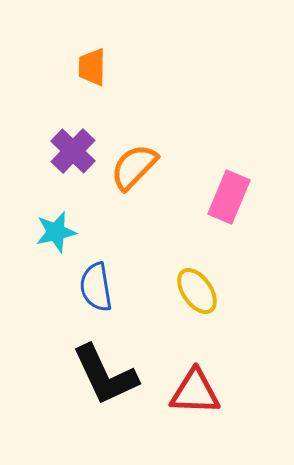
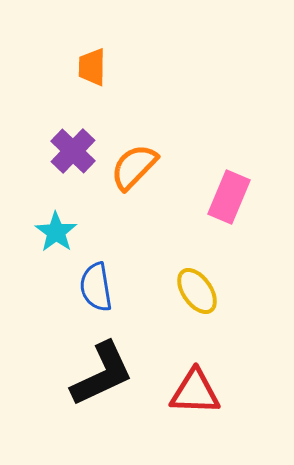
cyan star: rotated 24 degrees counterclockwise
black L-shape: moved 3 px left, 1 px up; rotated 90 degrees counterclockwise
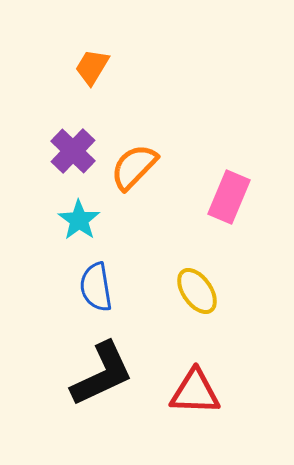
orange trapezoid: rotated 30 degrees clockwise
cyan star: moved 23 px right, 12 px up
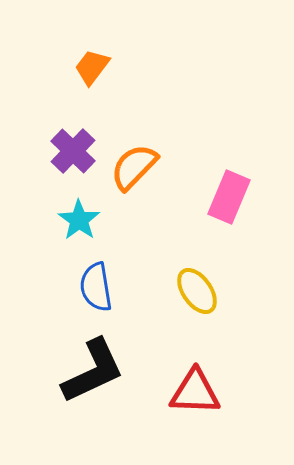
orange trapezoid: rotated 6 degrees clockwise
black L-shape: moved 9 px left, 3 px up
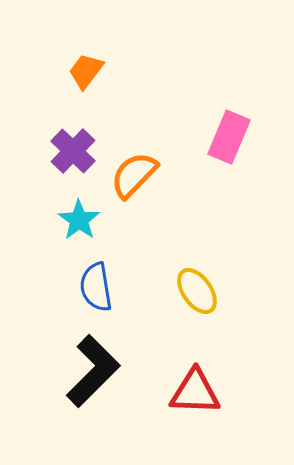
orange trapezoid: moved 6 px left, 4 px down
orange semicircle: moved 8 px down
pink rectangle: moved 60 px up
black L-shape: rotated 20 degrees counterclockwise
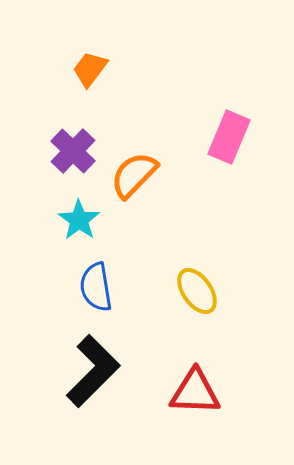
orange trapezoid: moved 4 px right, 2 px up
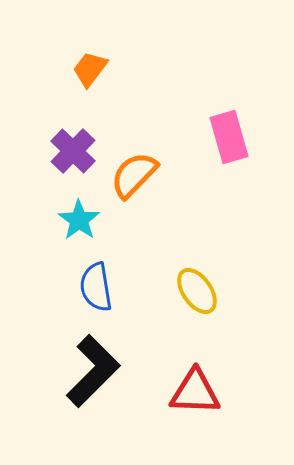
pink rectangle: rotated 39 degrees counterclockwise
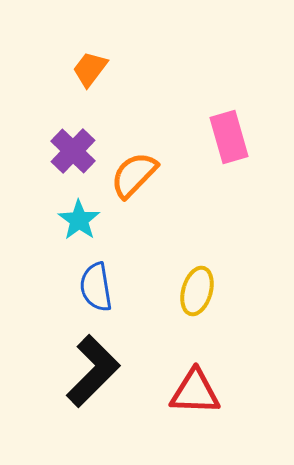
yellow ellipse: rotated 51 degrees clockwise
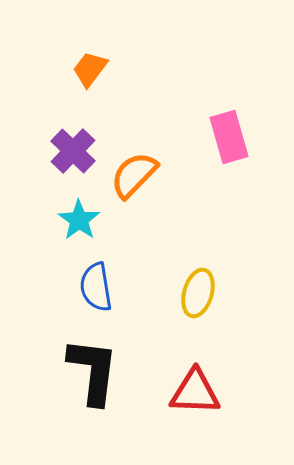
yellow ellipse: moved 1 px right, 2 px down
black L-shape: rotated 38 degrees counterclockwise
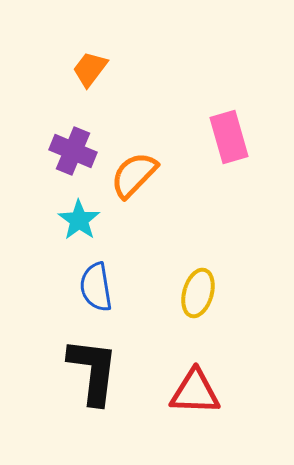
purple cross: rotated 21 degrees counterclockwise
